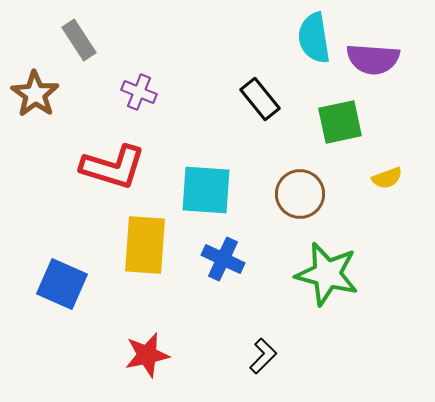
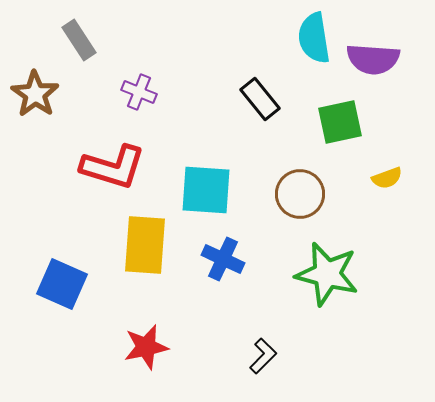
red star: moved 1 px left, 8 px up
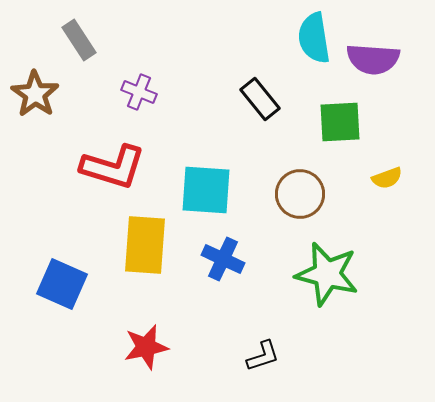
green square: rotated 9 degrees clockwise
black L-shape: rotated 27 degrees clockwise
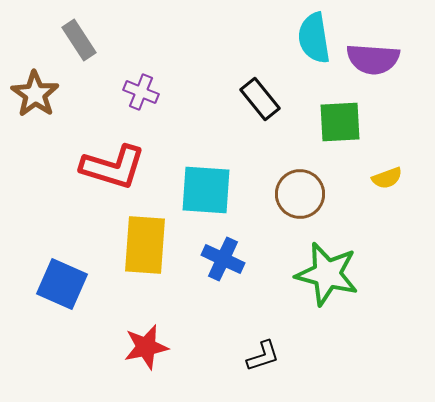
purple cross: moved 2 px right
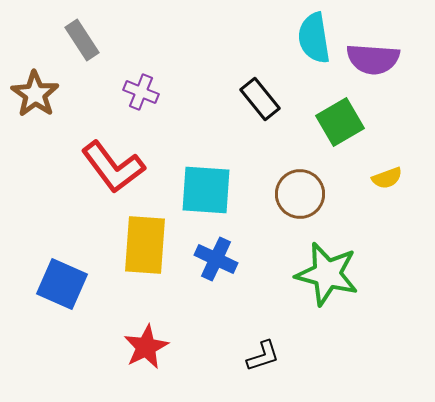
gray rectangle: moved 3 px right
green square: rotated 27 degrees counterclockwise
red L-shape: rotated 36 degrees clockwise
blue cross: moved 7 px left
red star: rotated 15 degrees counterclockwise
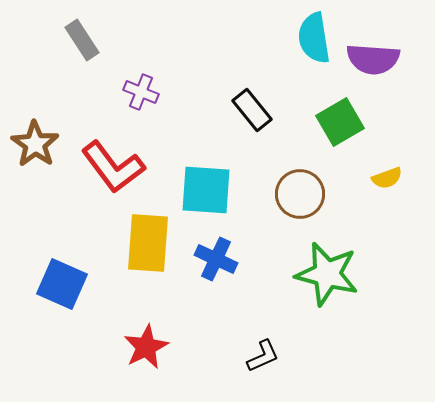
brown star: moved 50 px down
black rectangle: moved 8 px left, 11 px down
yellow rectangle: moved 3 px right, 2 px up
black L-shape: rotated 6 degrees counterclockwise
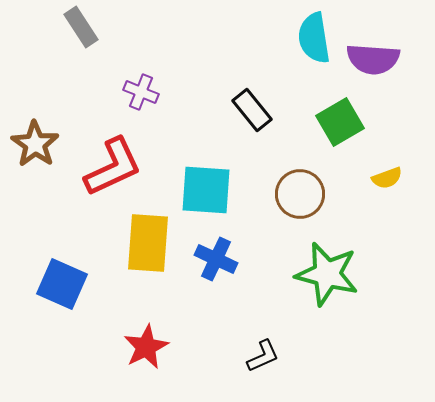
gray rectangle: moved 1 px left, 13 px up
red L-shape: rotated 78 degrees counterclockwise
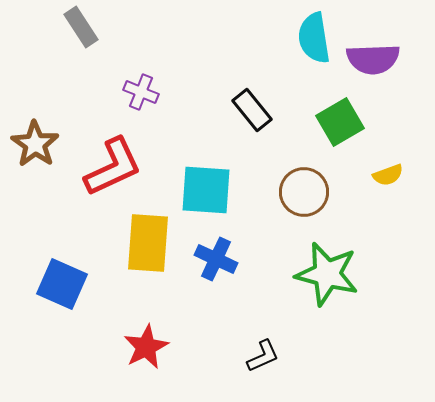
purple semicircle: rotated 6 degrees counterclockwise
yellow semicircle: moved 1 px right, 3 px up
brown circle: moved 4 px right, 2 px up
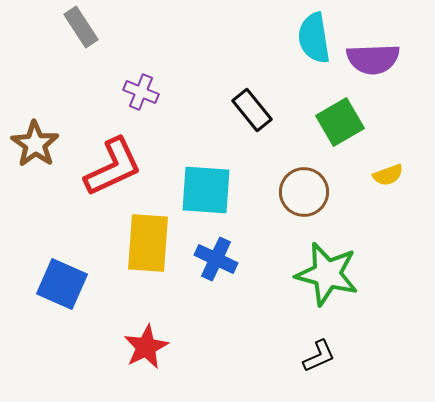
black L-shape: moved 56 px right
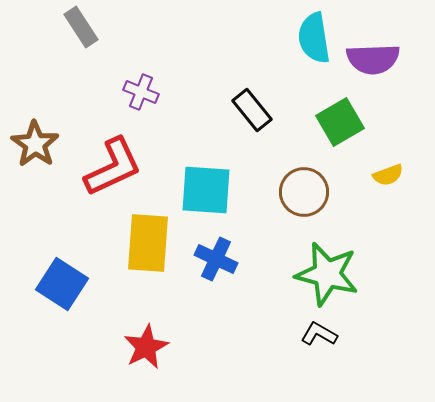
blue square: rotated 9 degrees clockwise
black L-shape: moved 22 px up; rotated 126 degrees counterclockwise
